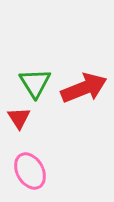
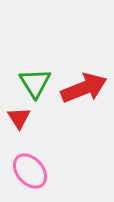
pink ellipse: rotated 12 degrees counterclockwise
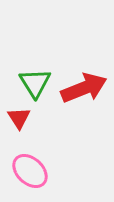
pink ellipse: rotated 6 degrees counterclockwise
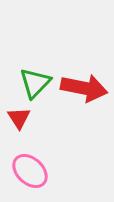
green triangle: rotated 16 degrees clockwise
red arrow: rotated 33 degrees clockwise
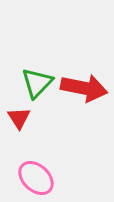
green triangle: moved 2 px right
pink ellipse: moved 6 px right, 7 px down
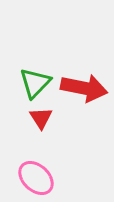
green triangle: moved 2 px left
red triangle: moved 22 px right
